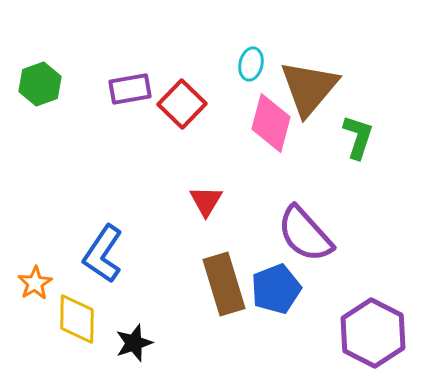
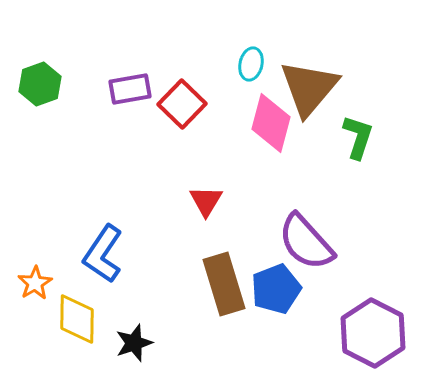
purple semicircle: moved 1 px right, 8 px down
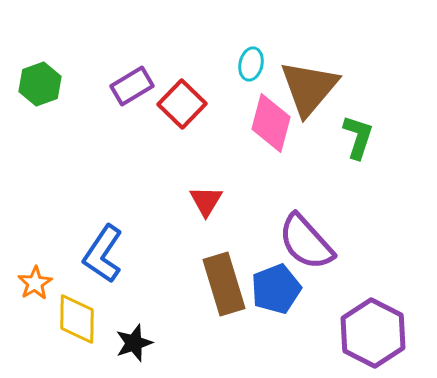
purple rectangle: moved 2 px right, 3 px up; rotated 21 degrees counterclockwise
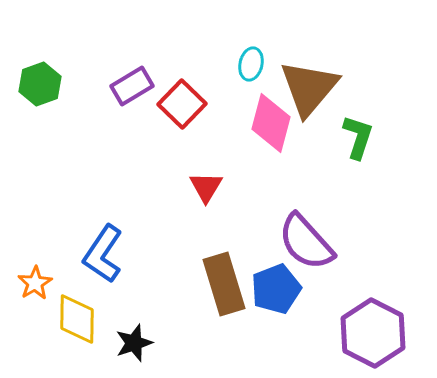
red triangle: moved 14 px up
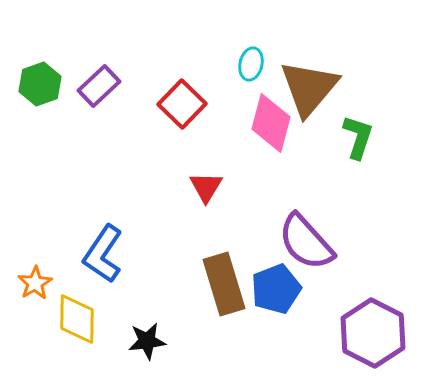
purple rectangle: moved 33 px left; rotated 12 degrees counterclockwise
black star: moved 13 px right, 2 px up; rotated 12 degrees clockwise
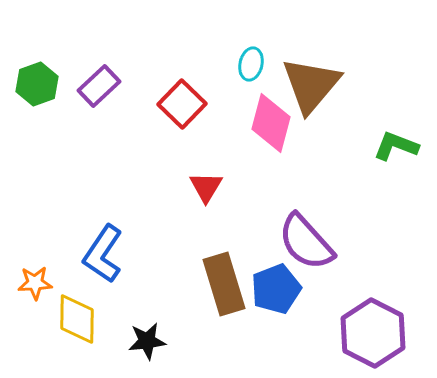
green hexagon: moved 3 px left
brown triangle: moved 2 px right, 3 px up
green L-shape: moved 38 px right, 9 px down; rotated 87 degrees counterclockwise
orange star: rotated 28 degrees clockwise
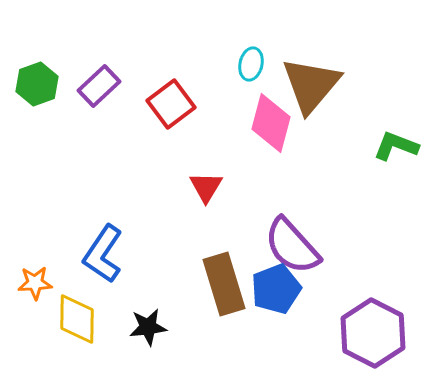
red square: moved 11 px left; rotated 9 degrees clockwise
purple semicircle: moved 14 px left, 4 px down
black star: moved 1 px right, 14 px up
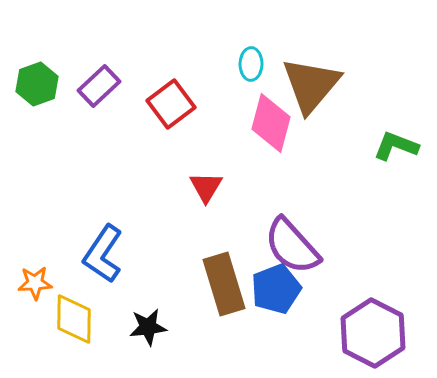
cyan ellipse: rotated 12 degrees counterclockwise
yellow diamond: moved 3 px left
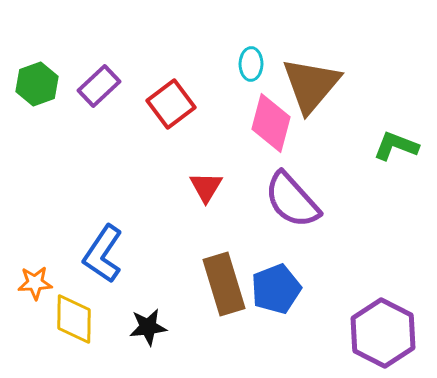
purple semicircle: moved 46 px up
purple hexagon: moved 10 px right
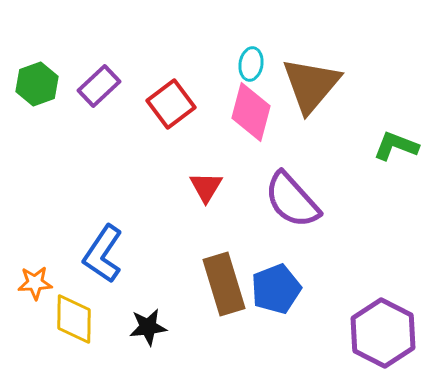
cyan ellipse: rotated 8 degrees clockwise
pink diamond: moved 20 px left, 11 px up
